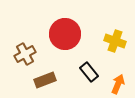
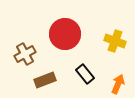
black rectangle: moved 4 px left, 2 px down
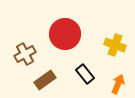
yellow cross: moved 4 px down
brown rectangle: rotated 15 degrees counterclockwise
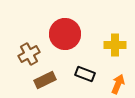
yellow cross: rotated 20 degrees counterclockwise
brown cross: moved 4 px right
black rectangle: rotated 30 degrees counterclockwise
brown rectangle: rotated 10 degrees clockwise
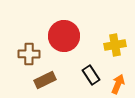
red circle: moved 1 px left, 2 px down
yellow cross: rotated 10 degrees counterclockwise
brown cross: rotated 30 degrees clockwise
black rectangle: moved 6 px right, 1 px down; rotated 36 degrees clockwise
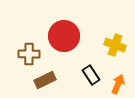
yellow cross: rotated 30 degrees clockwise
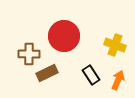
brown rectangle: moved 2 px right, 7 px up
orange arrow: moved 4 px up
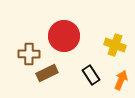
orange arrow: moved 3 px right
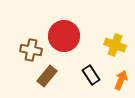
brown cross: moved 2 px right, 4 px up; rotated 10 degrees clockwise
brown rectangle: moved 3 px down; rotated 25 degrees counterclockwise
